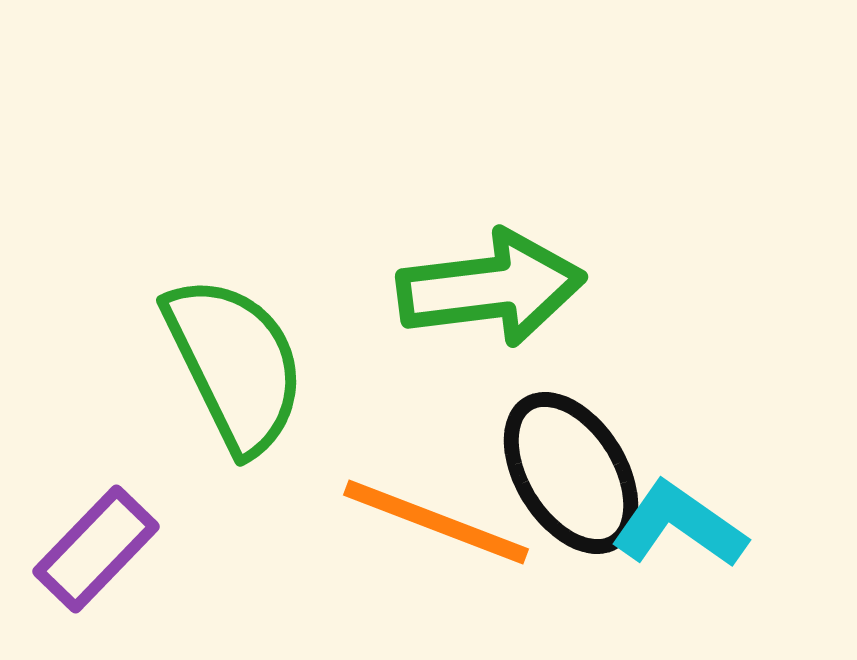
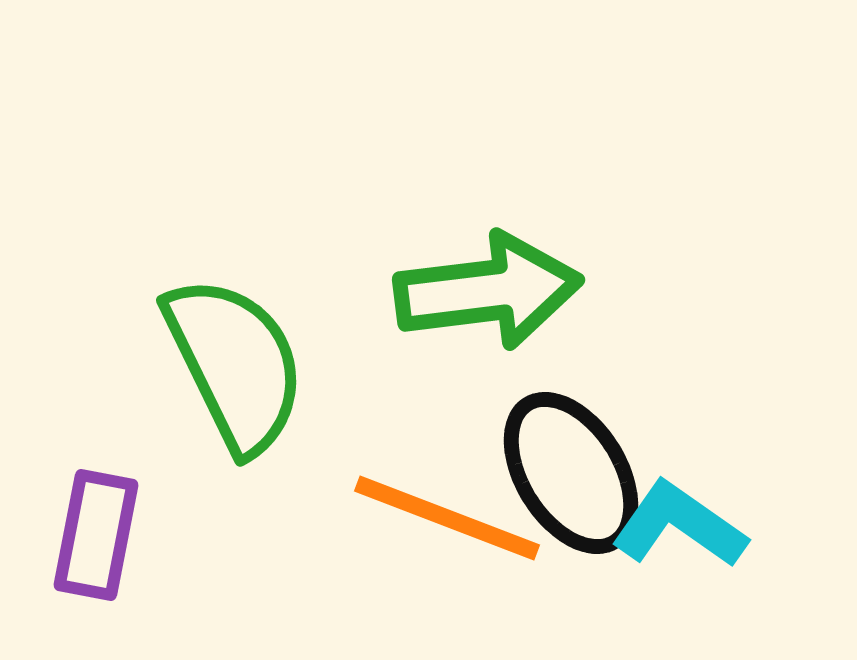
green arrow: moved 3 px left, 3 px down
orange line: moved 11 px right, 4 px up
purple rectangle: moved 14 px up; rotated 33 degrees counterclockwise
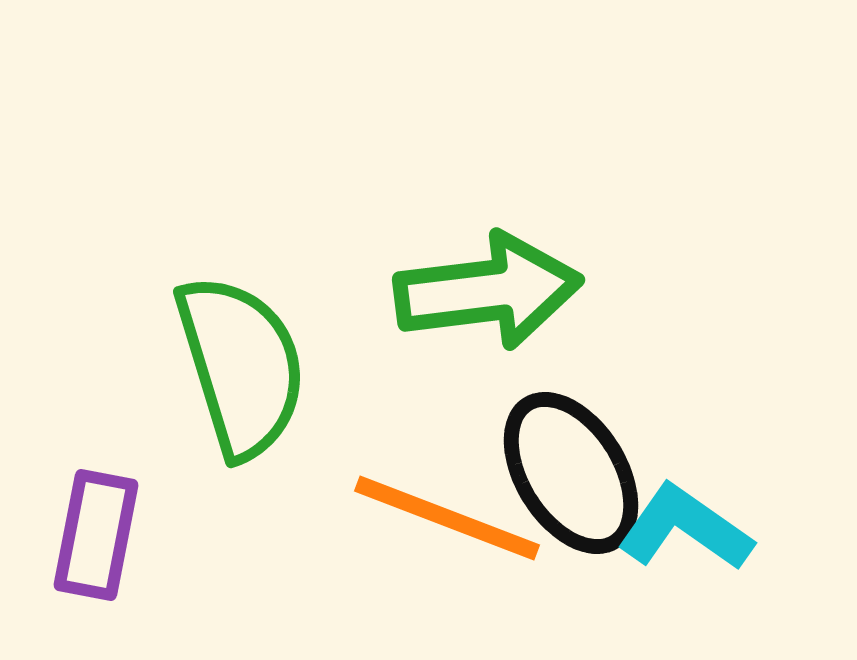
green semicircle: moved 6 px right, 2 px down; rotated 9 degrees clockwise
cyan L-shape: moved 6 px right, 3 px down
